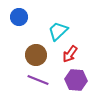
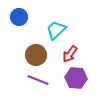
cyan trapezoid: moved 2 px left, 1 px up
purple hexagon: moved 2 px up
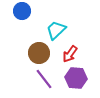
blue circle: moved 3 px right, 6 px up
brown circle: moved 3 px right, 2 px up
purple line: moved 6 px right, 1 px up; rotated 30 degrees clockwise
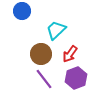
brown circle: moved 2 px right, 1 px down
purple hexagon: rotated 25 degrees counterclockwise
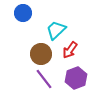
blue circle: moved 1 px right, 2 px down
red arrow: moved 4 px up
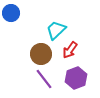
blue circle: moved 12 px left
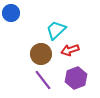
red arrow: rotated 36 degrees clockwise
purple line: moved 1 px left, 1 px down
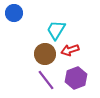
blue circle: moved 3 px right
cyan trapezoid: rotated 15 degrees counterclockwise
brown circle: moved 4 px right
purple line: moved 3 px right
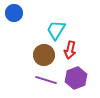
red arrow: rotated 60 degrees counterclockwise
brown circle: moved 1 px left, 1 px down
purple line: rotated 35 degrees counterclockwise
